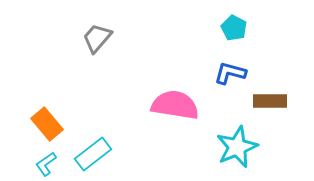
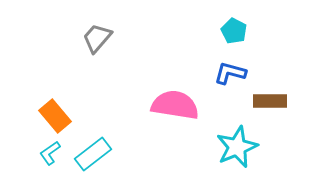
cyan pentagon: moved 3 px down
orange rectangle: moved 8 px right, 8 px up
cyan L-shape: moved 4 px right, 11 px up
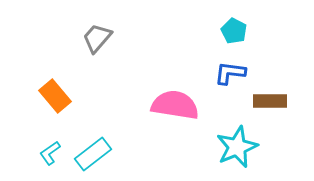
blue L-shape: rotated 8 degrees counterclockwise
orange rectangle: moved 20 px up
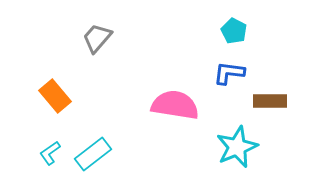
blue L-shape: moved 1 px left
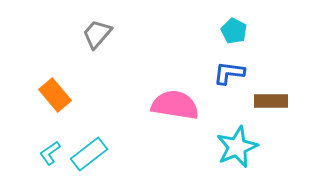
gray trapezoid: moved 4 px up
orange rectangle: moved 1 px up
brown rectangle: moved 1 px right
cyan rectangle: moved 4 px left
